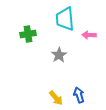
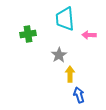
yellow arrow: moved 14 px right, 24 px up; rotated 140 degrees counterclockwise
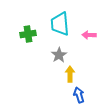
cyan trapezoid: moved 5 px left, 5 px down
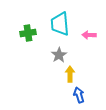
green cross: moved 1 px up
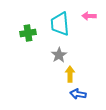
pink arrow: moved 19 px up
blue arrow: moved 1 px left, 1 px up; rotated 63 degrees counterclockwise
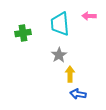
green cross: moved 5 px left
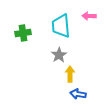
cyan trapezoid: moved 1 px right, 2 px down
